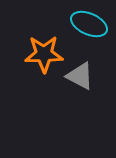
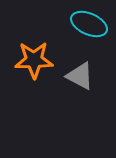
orange star: moved 10 px left, 6 px down
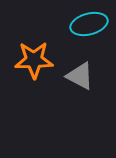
cyan ellipse: rotated 39 degrees counterclockwise
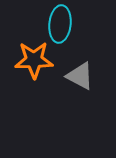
cyan ellipse: moved 29 px left; rotated 69 degrees counterclockwise
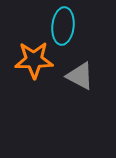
cyan ellipse: moved 3 px right, 2 px down
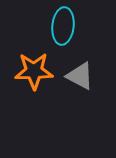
orange star: moved 11 px down
